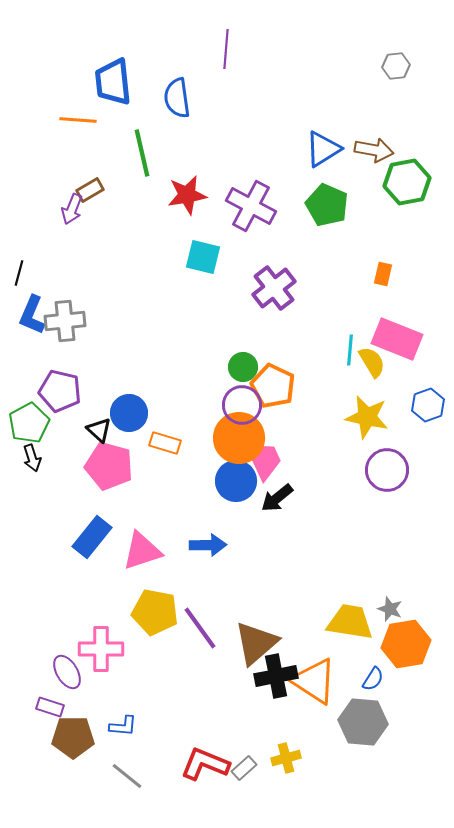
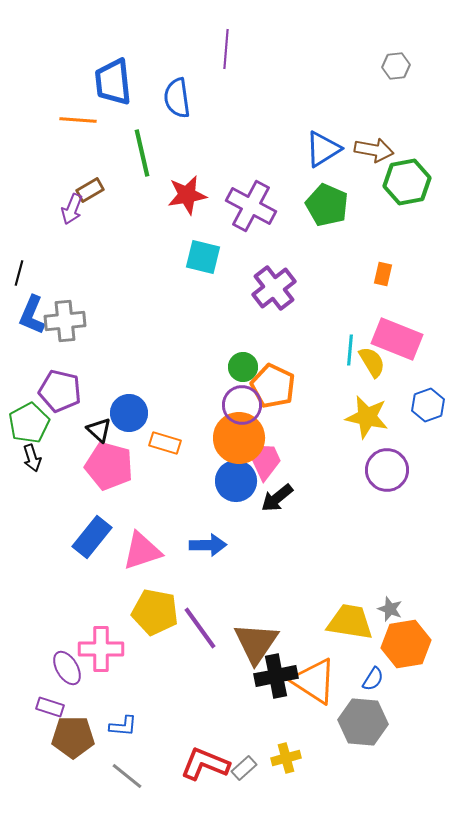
brown triangle at (256, 643): rotated 15 degrees counterclockwise
purple ellipse at (67, 672): moved 4 px up
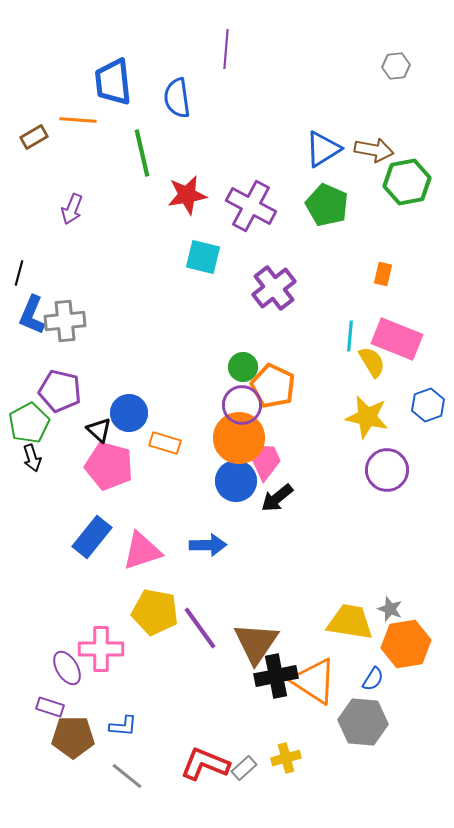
brown rectangle at (90, 190): moved 56 px left, 53 px up
cyan line at (350, 350): moved 14 px up
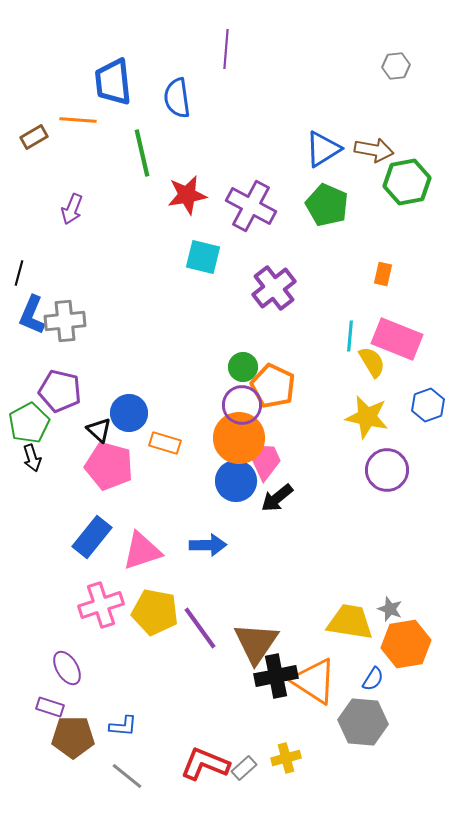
pink cross at (101, 649): moved 44 px up; rotated 18 degrees counterclockwise
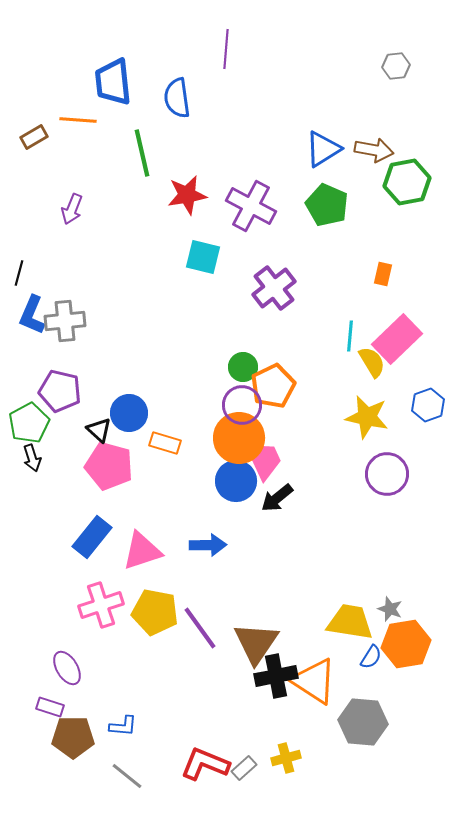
pink rectangle at (397, 339): rotated 66 degrees counterclockwise
orange pentagon at (273, 386): rotated 21 degrees clockwise
purple circle at (387, 470): moved 4 px down
blue semicircle at (373, 679): moved 2 px left, 22 px up
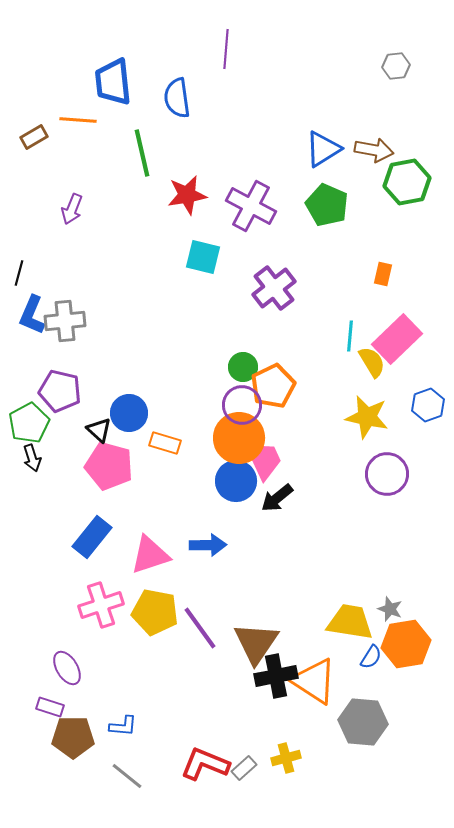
pink triangle at (142, 551): moved 8 px right, 4 px down
